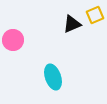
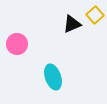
yellow square: rotated 18 degrees counterclockwise
pink circle: moved 4 px right, 4 px down
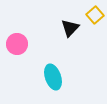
black triangle: moved 2 px left, 4 px down; rotated 24 degrees counterclockwise
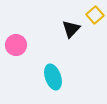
black triangle: moved 1 px right, 1 px down
pink circle: moved 1 px left, 1 px down
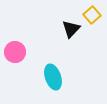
yellow square: moved 3 px left
pink circle: moved 1 px left, 7 px down
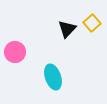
yellow square: moved 8 px down
black triangle: moved 4 px left
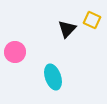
yellow square: moved 3 px up; rotated 24 degrees counterclockwise
